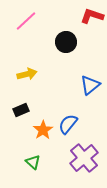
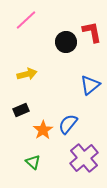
red L-shape: moved 16 px down; rotated 60 degrees clockwise
pink line: moved 1 px up
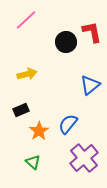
orange star: moved 4 px left, 1 px down
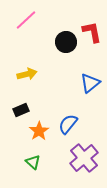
blue triangle: moved 2 px up
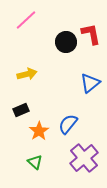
red L-shape: moved 1 px left, 2 px down
green triangle: moved 2 px right
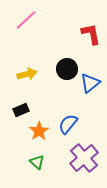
black circle: moved 1 px right, 27 px down
green triangle: moved 2 px right
